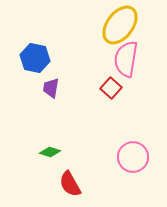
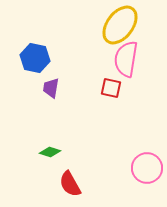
red square: rotated 30 degrees counterclockwise
pink circle: moved 14 px right, 11 px down
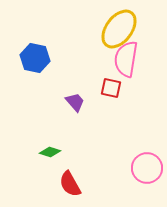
yellow ellipse: moved 1 px left, 4 px down
purple trapezoid: moved 24 px right, 14 px down; rotated 130 degrees clockwise
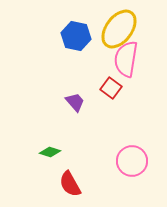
blue hexagon: moved 41 px right, 22 px up
red square: rotated 25 degrees clockwise
pink circle: moved 15 px left, 7 px up
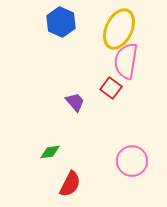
yellow ellipse: rotated 12 degrees counterclockwise
blue hexagon: moved 15 px left, 14 px up; rotated 12 degrees clockwise
pink semicircle: moved 2 px down
green diamond: rotated 25 degrees counterclockwise
red semicircle: rotated 124 degrees counterclockwise
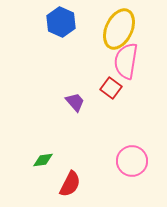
green diamond: moved 7 px left, 8 px down
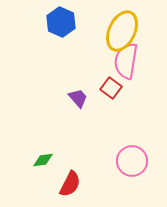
yellow ellipse: moved 3 px right, 2 px down
purple trapezoid: moved 3 px right, 4 px up
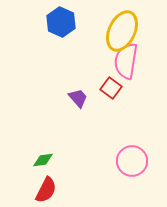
red semicircle: moved 24 px left, 6 px down
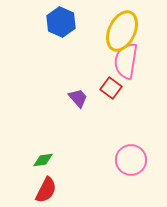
pink circle: moved 1 px left, 1 px up
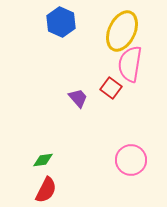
pink semicircle: moved 4 px right, 3 px down
